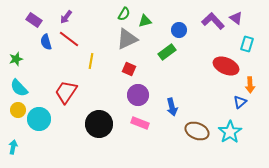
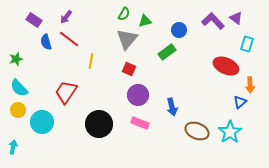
gray triangle: rotated 25 degrees counterclockwise
cyan circle: moved 3 px right, 3 px down
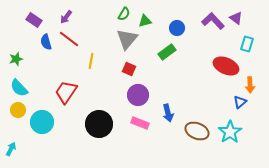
blue circle: moved 2 px left, 2 px up
blue arrow: moved 4 px left, 6 px down
cyan arrow: moved 2 px left, 2 px down; rotated 16 degrees clockwise
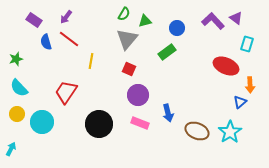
yellow circle: moved 1 px left, 4 px down
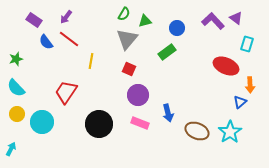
blue semicircle: rotated 21 degrees counterclockwise
cyan semicircle: moved 3 px left
